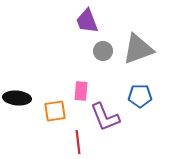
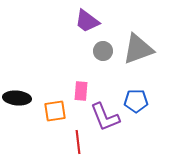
purple trapezoid: rotated 32 degrees counterclockwise
blue pentagon: moved 4 px left, 5 px down
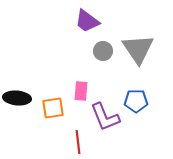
gray triangle: rotated 44 degrees counterclockwise
orange square: moved 2 px left, 3 px up
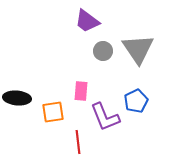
blue pentagon: rotated 25 degrees counterclockwise
orange square: moved 4 px down
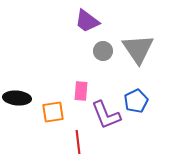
purple L-shape: moved 1 px right, 2 px up
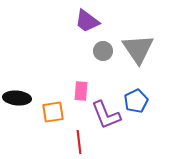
red line: moved 1 px right
